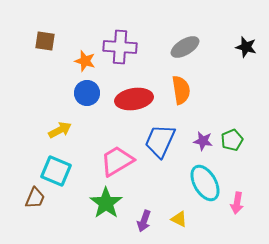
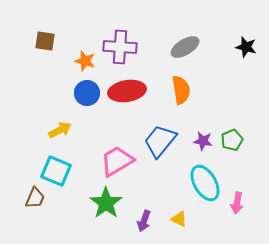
red ellipse: moved 7 px left, 8 px up
blue trapezoid: rotated 15 degrees clockwise
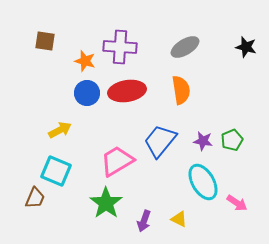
cyan ellipse: moved 2 px left, 1 px up
pink arrow: rotated 65 degrees counterclockwise
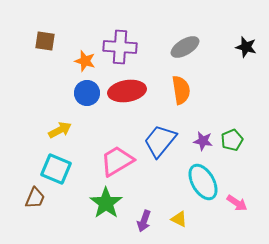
cyan square: moved 2 px up
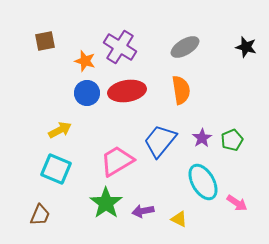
brown square: rotated 20 degrees counterclockwise
purple cross: rotated 28 degrees clockwise
purple star: moved 1 px left, 3 px up; rotated 30 degrees clockwise
brown trapezoid: moved 5 px right, 17 px down
purple arrow: moved 1 px left, 10 px up; rotated 60 degrees clockwise
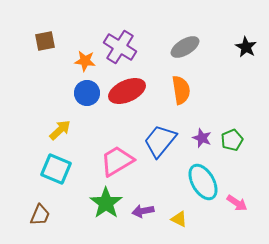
black star: rotated 15 degrees clockwise
orange star: rotated 10 degrees counterclockwise
red ellipse: rotated 15 degrees counterclockwise
yellow arrow: rotated 15 degrees counterclockwise
purple star: rotated 18 degrees counterclockwise
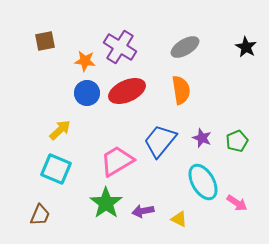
green pentagon: moved 5 px right, 1 px down
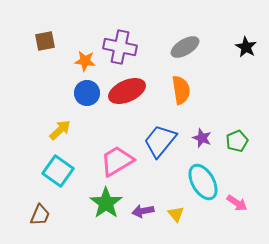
purple cross: rotated 20 degrees counterclockwise
cyan square: moved 2 px right, 2 px down; rotated 12 degrees clockwise
yellow triangle: moved 3 px left, 5 px up; rotated 24 degrees clockwise
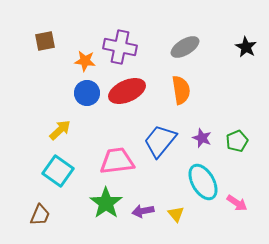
pink trapezoid: rotated 24 degrees clockwise
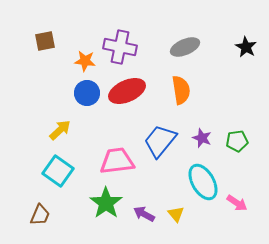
gray ellipse: rotated 8 degrees clockwise
green pentagon: rotated 15 degrees clockwise
purple arrow: moved 1 px right, 3 px down; rotated 40 degrees clockwise
